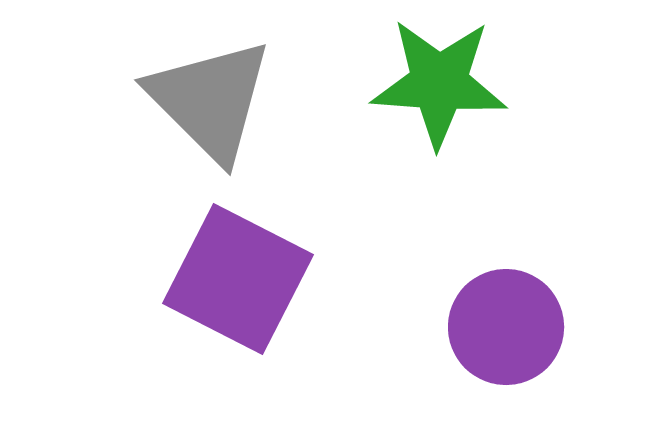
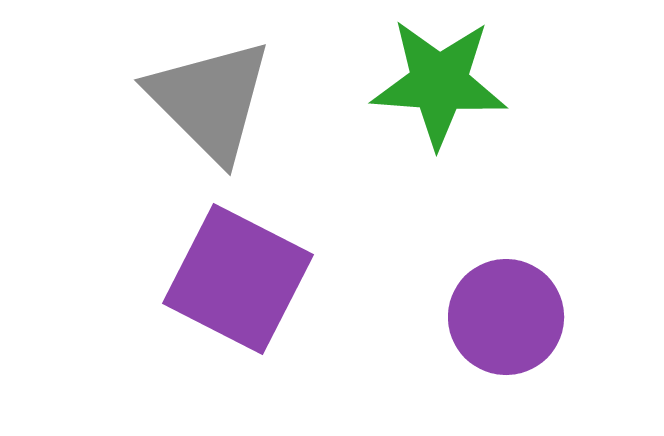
purple circle: moved 10 px up
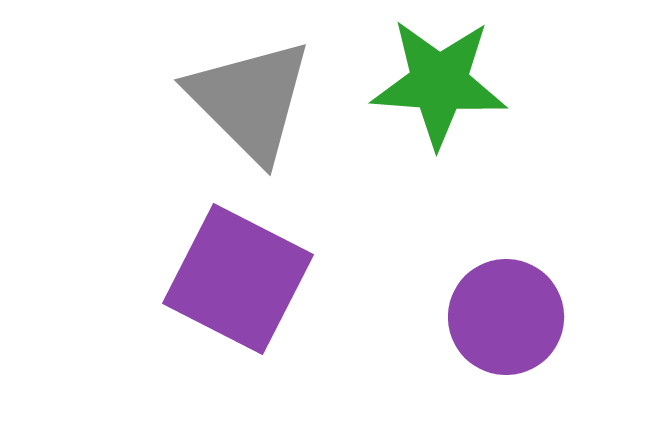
gray triangle: moved 40 px right
